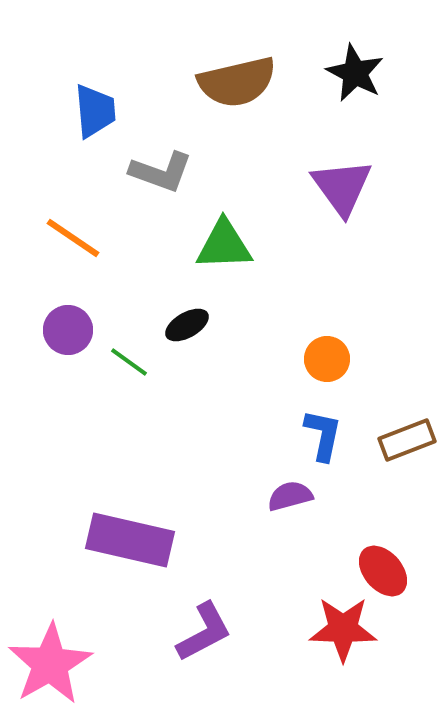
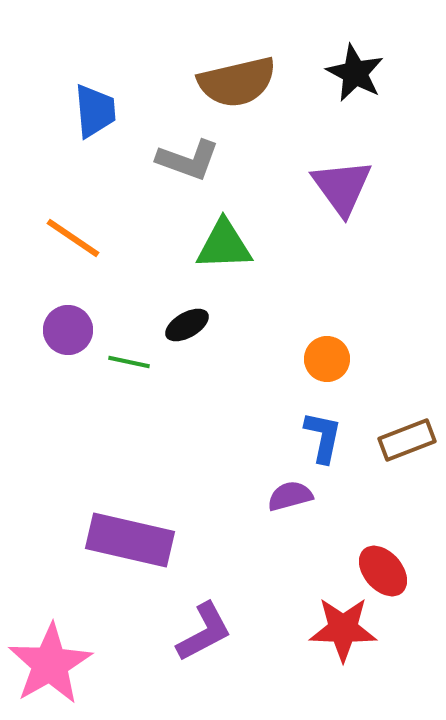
gray L-shape: moved 27 px right, 12 px up
green line: rotated 24 degrees counterclockwise
blue L-shape: moved 2 px down
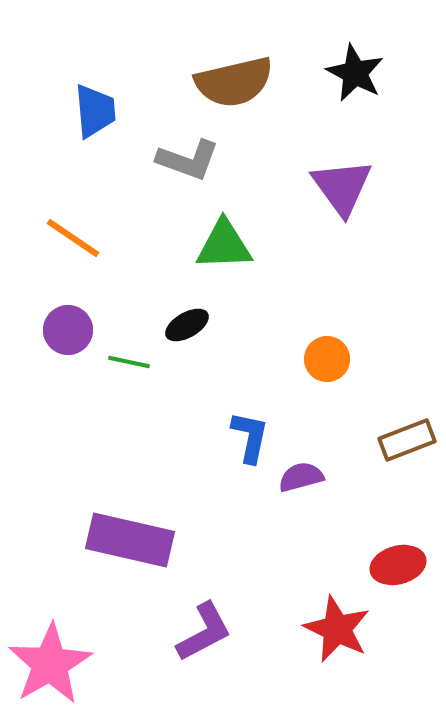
brown semicircle: moved 3 px left
blue L-shape: moved 73 px left
purple semicircle: moved 11 px right, 19 px up
red ellipse: moved 15 px right, 6 px up; rotated 64 degrees counterclockwise
red star: moved 6 px left; rotated 24 degrees clockwise
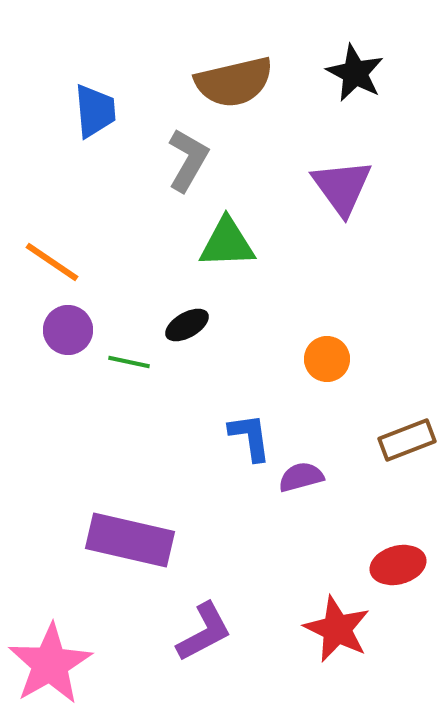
gray L-shape: rotated 80 degrees counterclockwise
orange line: moved 21 px left, 24 px down
green triangle: moved 3 px right, 2 px up
blue L-shape: rotated 20 degrees counterclockwise
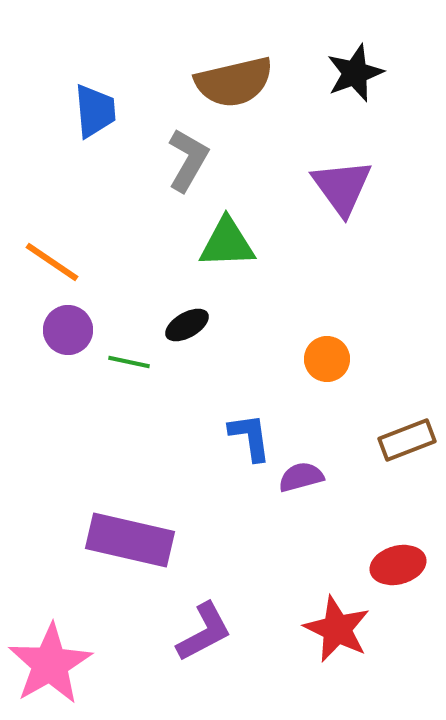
black star: rotated 24 degrees clockwise
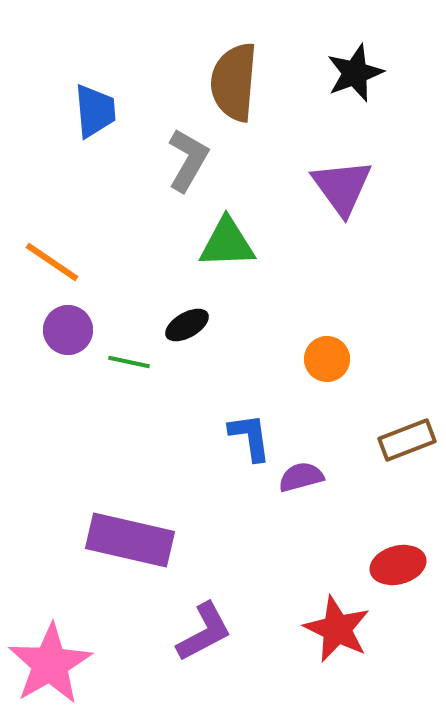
brown semicircle: rotated 108 degrees clockwise
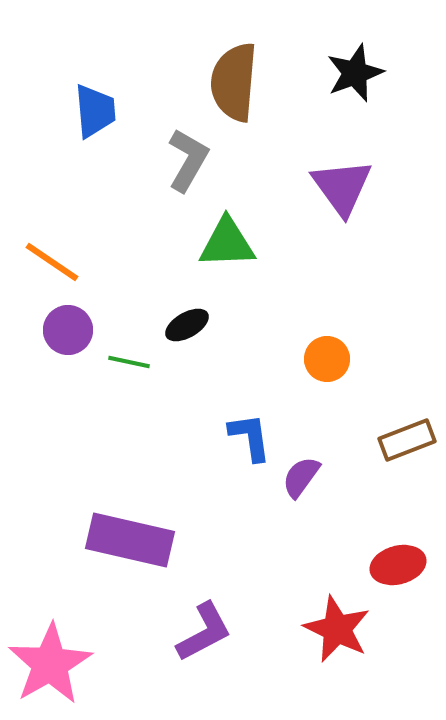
purple semicircle: rotated 39 degrees counterclockwise
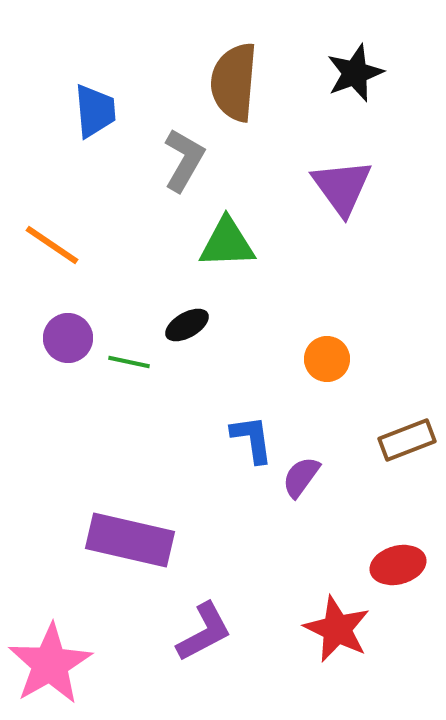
gray L-shape: moved 4 px left
orange line: moved 17 px up
purple circle: moved 8 px down
blue L-shape: moved 2 px right, 2 px down
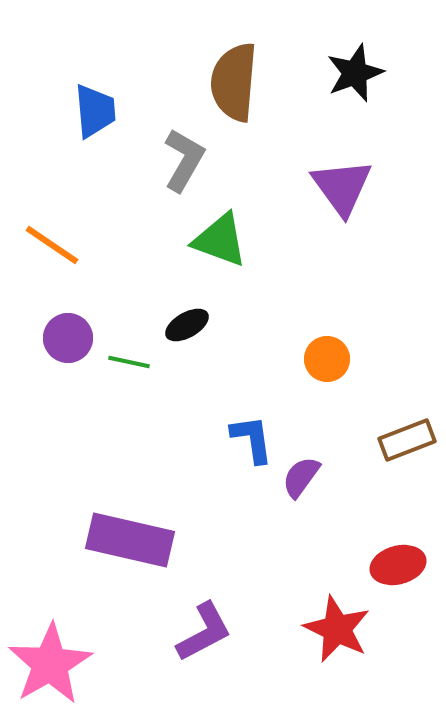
green triangle: moved 7 px left, 3 px up; rotated 22 degrees clockwise
